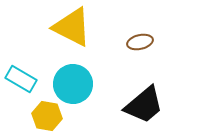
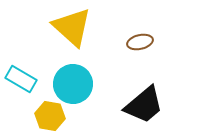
yellow triangle: rotated 15 degrees clockwise
yellow hexagon: moved 3 px right
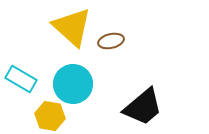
brown ellipse: moved 29 px left, 1 px up
black trapezoid: moved 1 px left, 2 px down
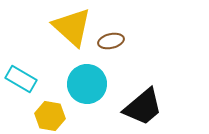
cyan circle: moved 14 px right
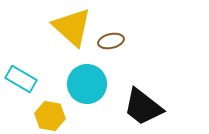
black trapezoid: rotated 78 degrees clockwise
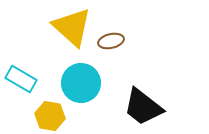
cyan circle: moved 6 px left, 1 px up
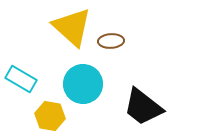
brown ellipse: rotated 10 degrees clockwise
cyan circle: moved 2 px right, 1 px down
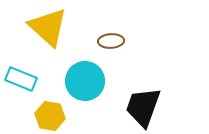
yellow triangle: moved 24 px left
cyan rectangle: rotated 8 degrees counterclockwise
cyan circle: moved 2 px right, 3 px up
black trapezoid: rotated 72 degrees clockwise
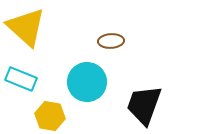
yellow triangle: moved 22 px left
cyan circle: moved 2 px right, 1 px down
black trapezoid: moved 1 px right, 2 px up
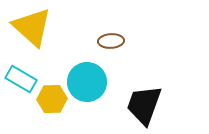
yellow triangle: moved 6 px right
cyan rectangle: rotated 8 degrees clockwise
yellow hexagon: moved 2 px right, 17 px up; rotated 12 degrees counterclockwise
